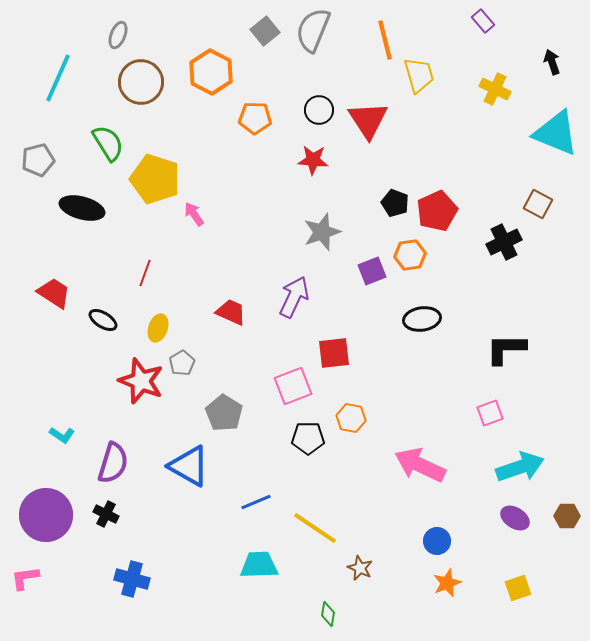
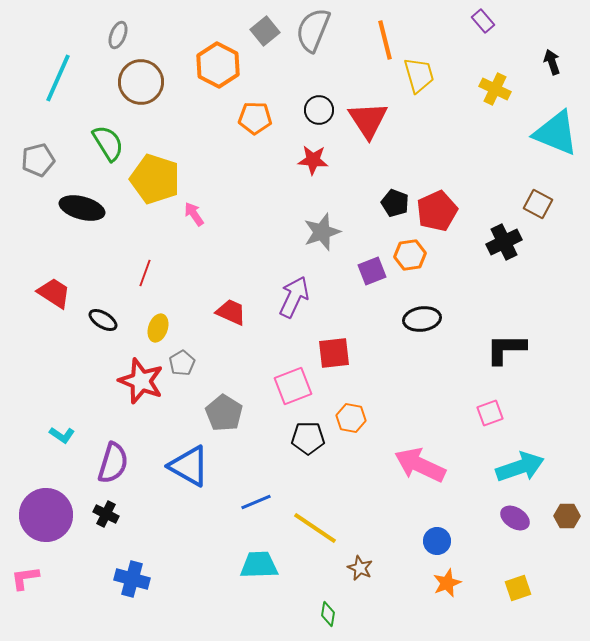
orange hexagon at (211, 72): moved 7 px right, 7 px up
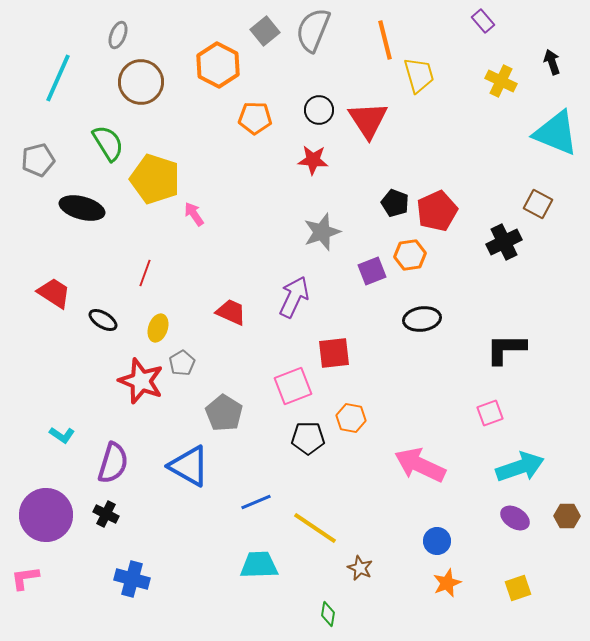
yellow cross at (495, 89): moved 6 px right, 8 px up
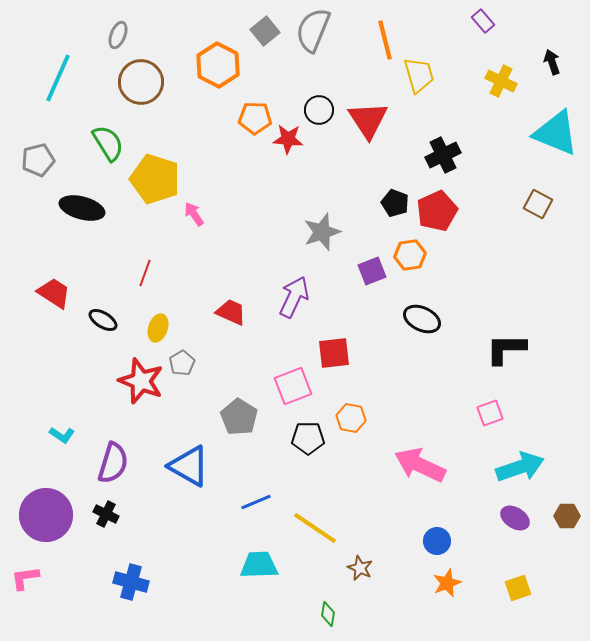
red star at (313, 160): moved 25 px left, 21 px up
black cross at (504, 242): moved 61 px left, 87 px up
black ellipse at (422, 319): rotated 33 degrees clockwise
gray pentagon at (224, 413): moved 15 px right, 4 px down
blue cross at (132, 579): moved 1 px left, 3 px down
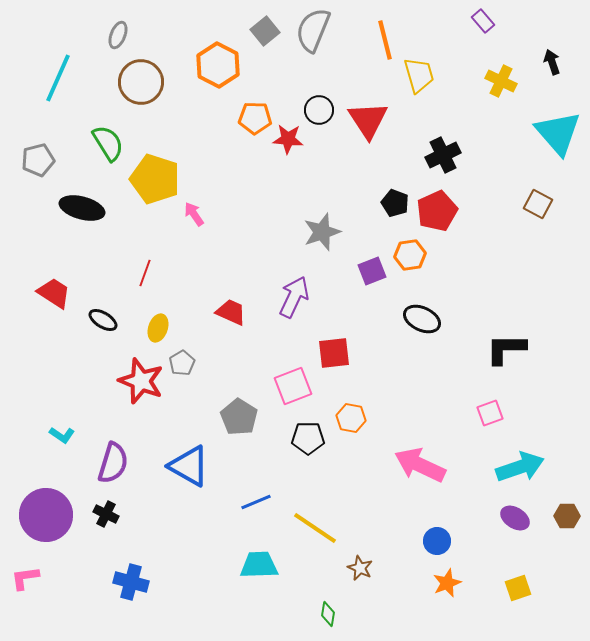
cyan triangle at (556, 133): moved 2 px right; rotated 27 degrees clockwise
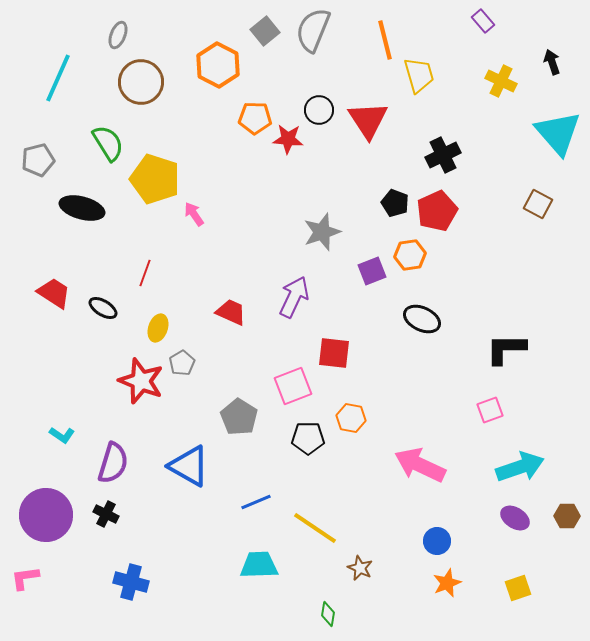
black ellipse at (103, 320): moved 12 px up
red square at (334, 353): rotated 12 degrees clockwise
pink square at (490, 413): moved 3 px up
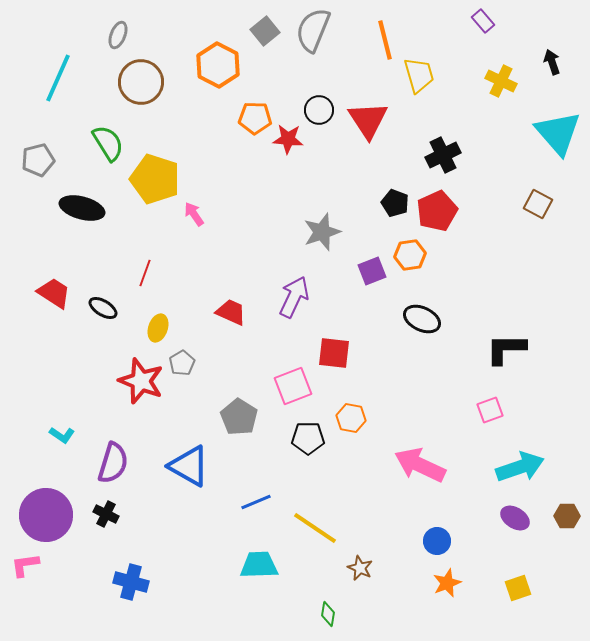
pink L-shape at (25, 578): moved 13 px up
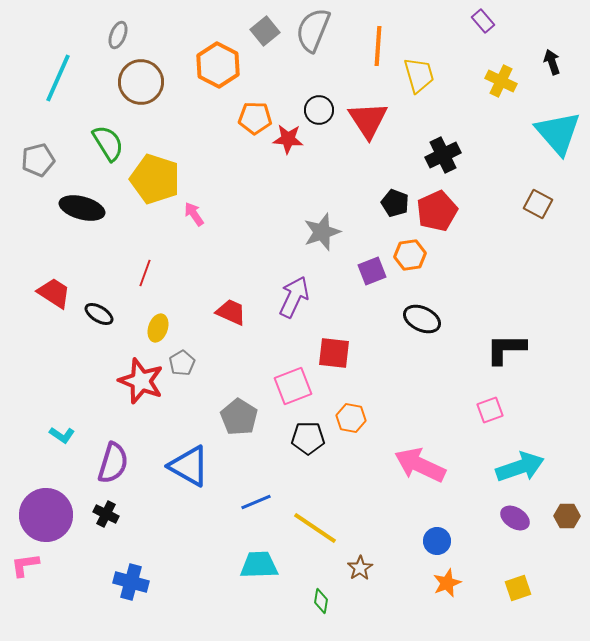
orange line at (385, 40): moved 7 px left, 6 px down; rotated 18 degrees clockwise
black ellipse at (103, 308): moved 4 px left, 6 px down
brown star at (360, 568): rotated 15 degrees clockwise
green diamond at (328, 614): moved 7 px left, 13 px up
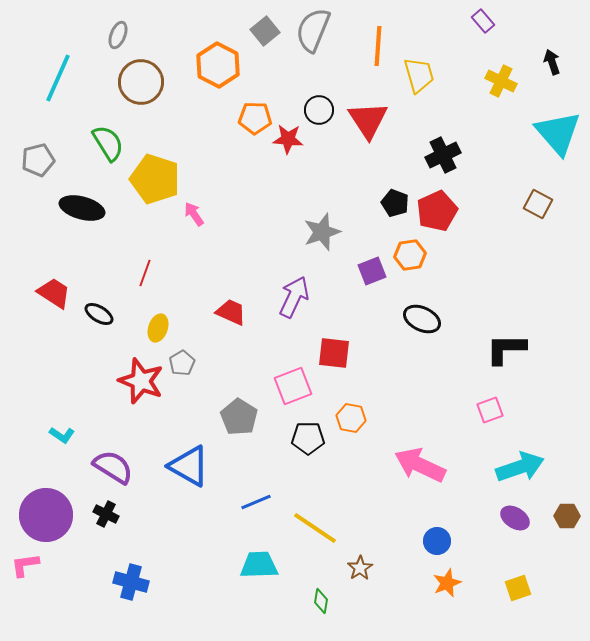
purple semicircle at (113, 463): moved 4 px down; rotated 75 degrees counterclockwise
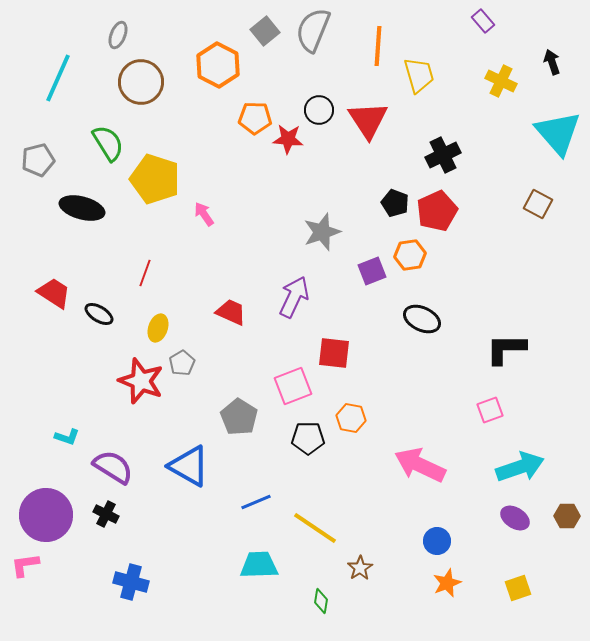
pink arrow at (194, 214): moved 10 px right
cyan L-shape at (62, 435): moved 5 px right, 2 px down; rotated 15 degrees counterclockwise
